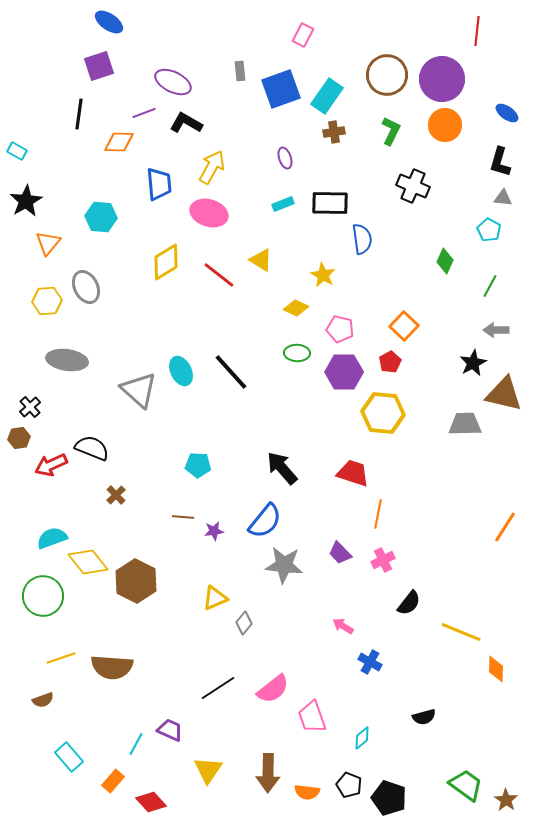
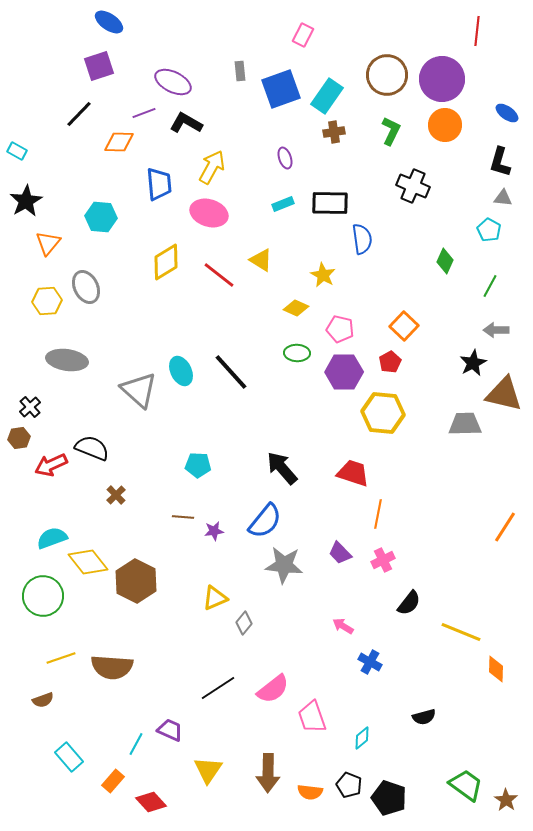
black line at (79, 114): rotated 36 degrees clockwise
orange semicircle at (307, 792): moved 3 px right
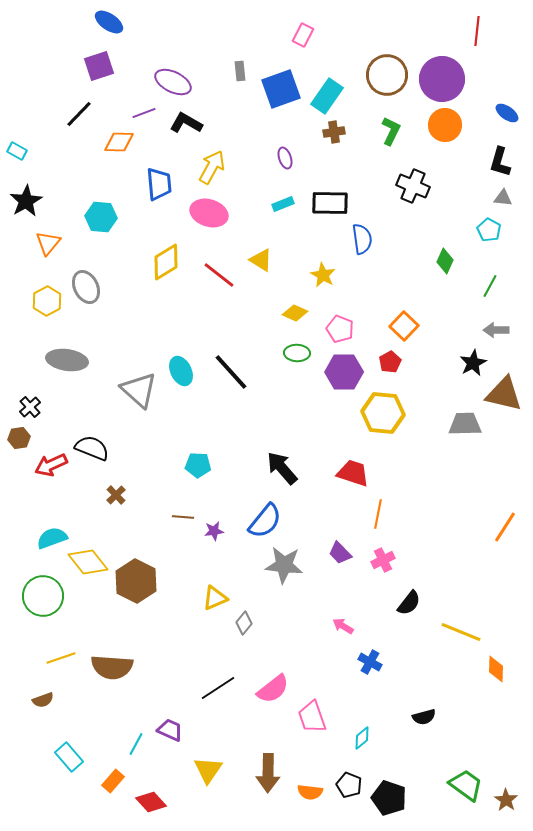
yellow hexagon at (47, 301): rotated 24 degrees counterclockwise
yellow diamond at (296, 308): moved 1 px left, 5 px down
pink pentagon at (340, 329): rotated 8 degrees clockwise
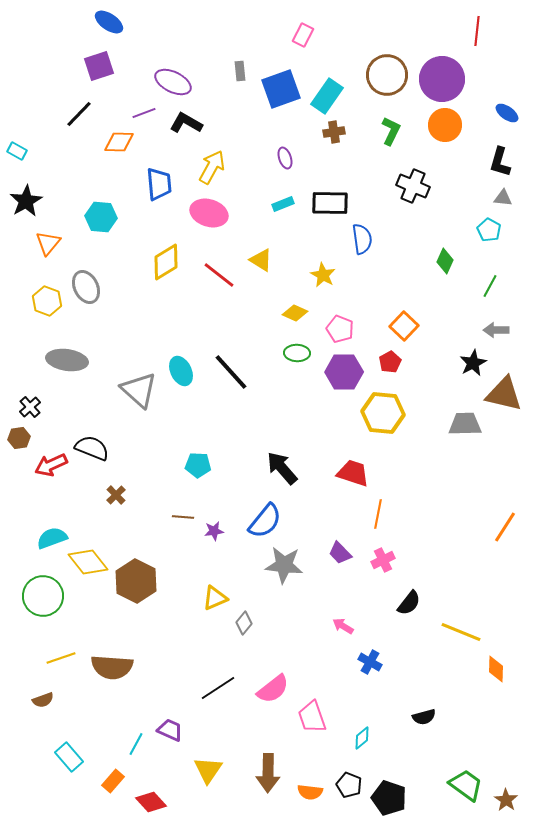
yellow hexagon at (47, 301): rotated 12 degrees counterclockwise
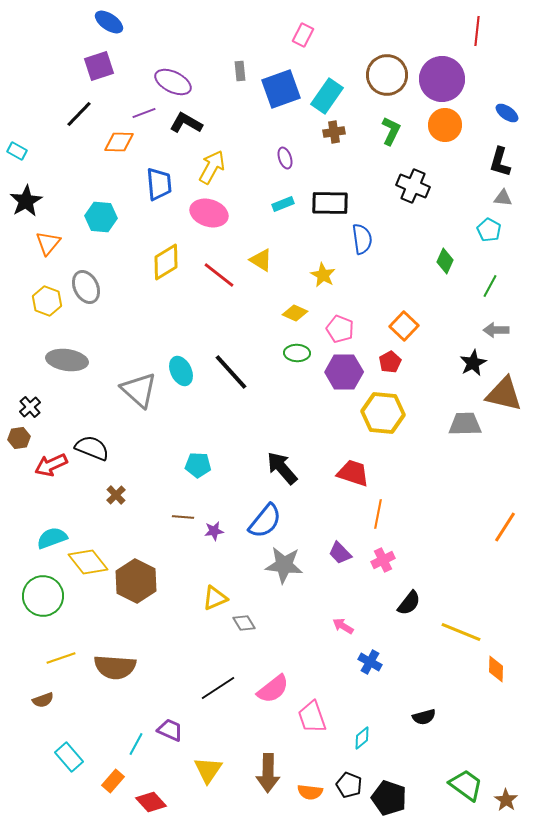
gray diamond at (244, 623): rotated 70 degrees counterclockwise
brown semicircle at (112, 667): moved 3 px right
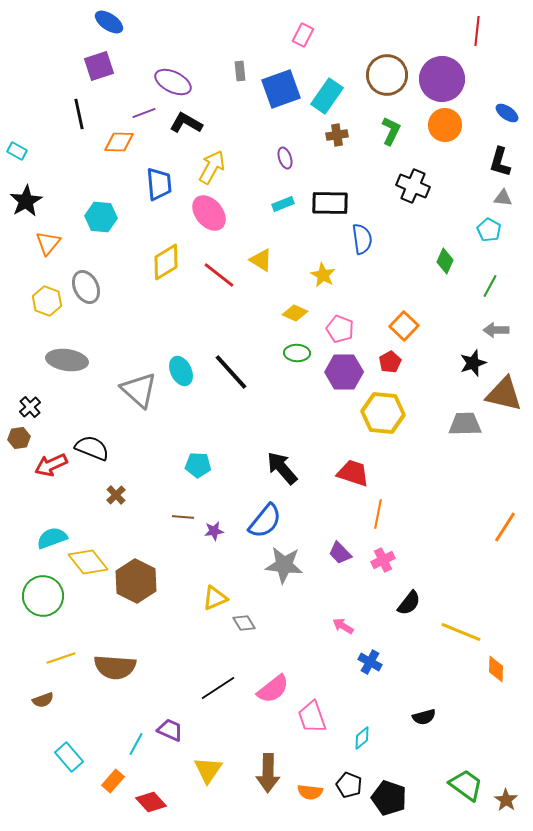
black line at (79, 114): rotated 56 degrees counterclockwise
brown cross at (334, 132): moved 3 px right, 3 px down
pink ellipse at (209, 213): rotated 33 degrees clockwise
black star at (473, 363): rotated 8 degrees clockwise
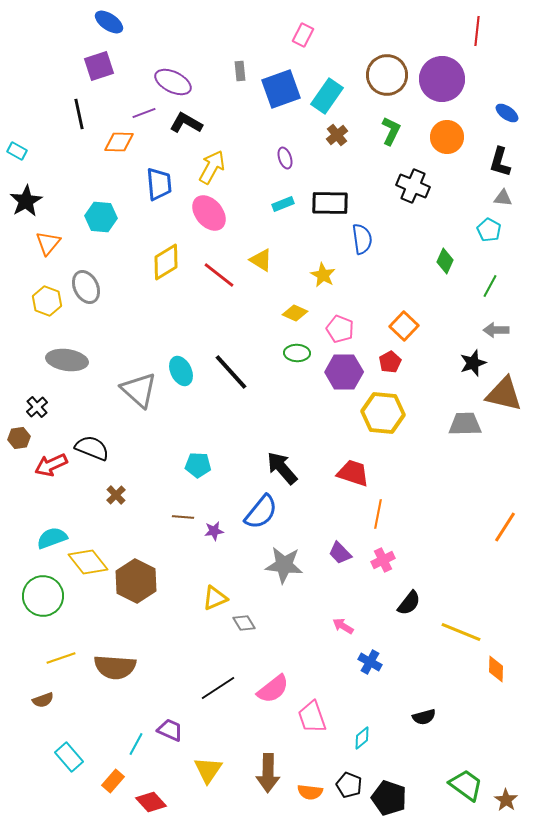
orange circle at (445, 125): moved 2 px right, 12 px down
brown cross at (337, 135): rotated 30 degrees counterclockwise
black cross at (30, 407): moved 7 px right
blue semicircle at (265, 521): moved 4 px left, 9 px up
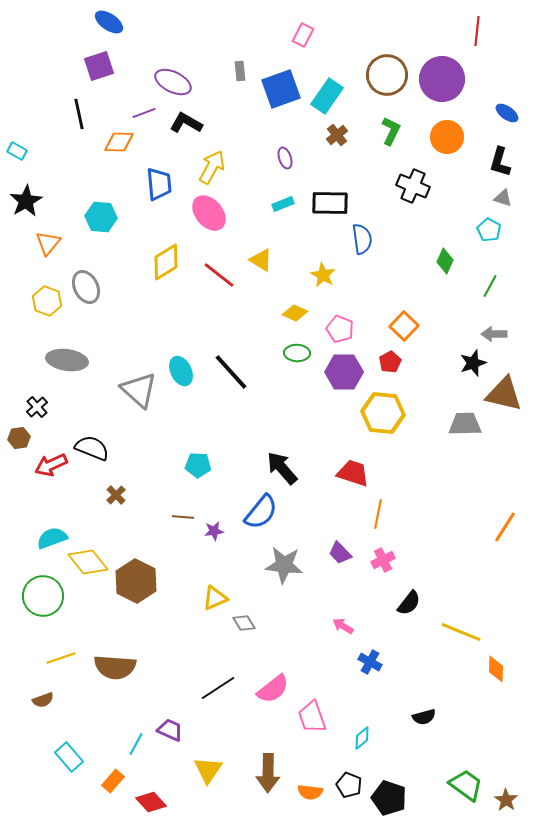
gray triangle at (503, 198): rotated 12 degrees clockwise
gray arrow at (496, 330): moved 2 px left, 4 px down
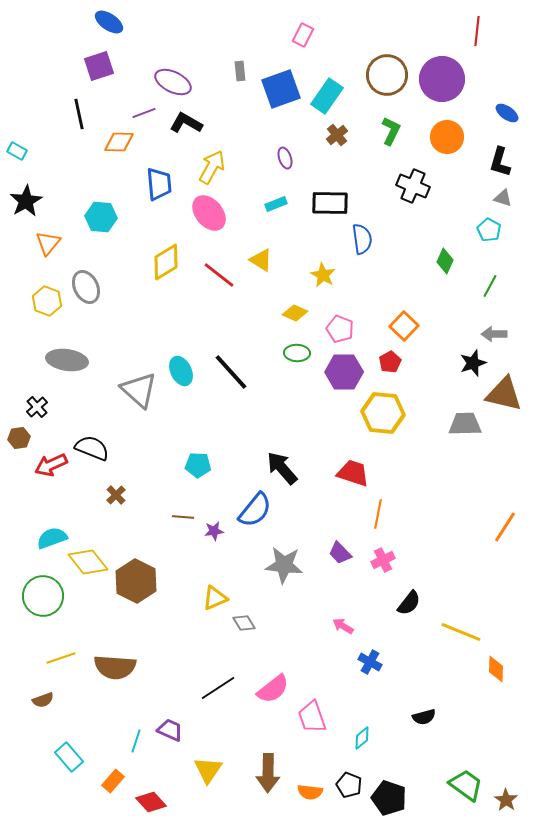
cyan rectangle at (283, 204): moved 7 px left
blue semicircle at (261, 512): moved 6 px left, 2 px up
cyan line at (136, 744): moved 3 px up; rotated 10 degrees counterclockwise
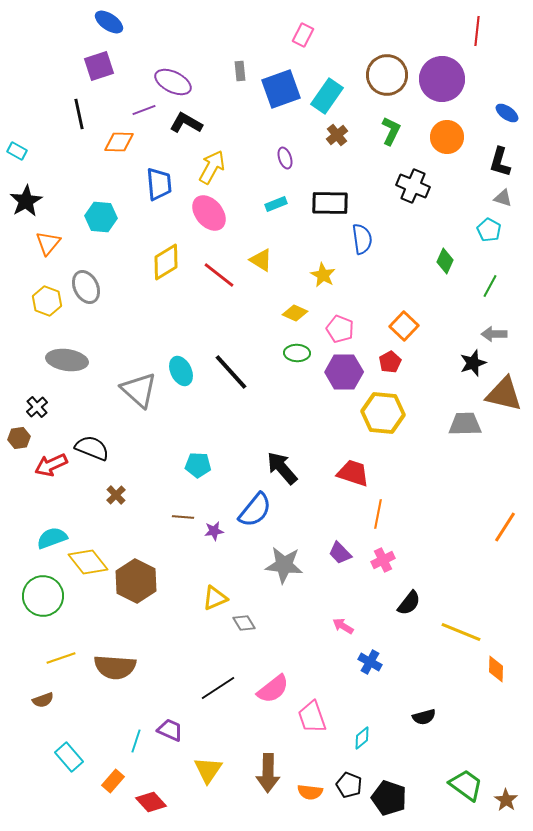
purple line at (144, 113): moved 3 px up
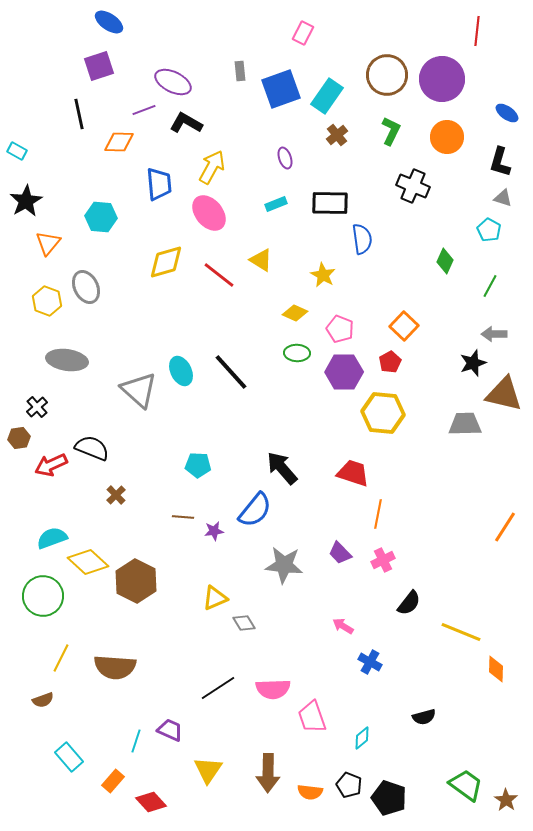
pink rectangle at (303, 35): moved 2 px up
yellow diamond at (166, 262): rotated 15 degrees clockwise
yellow diamond at (88, 562): rotated 9 degrees counterclockwise
yellow line at (61, 658): rotated 44 degrees counterclockwise
pink semicircle at (273, 689): rotated 36 degrees clockwise
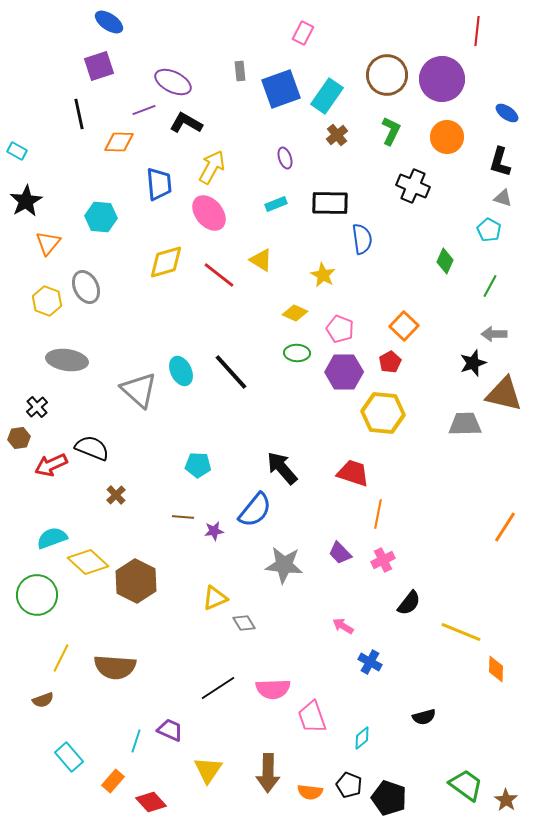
green circle at (43, 596): moved 6 px left, 1 px up
